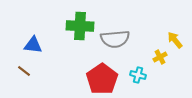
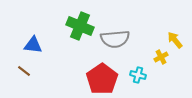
green cross: rotated 20 degrees clockwise
yellow cross: moved 1 px right
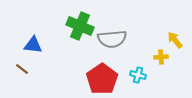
gray semicircle: moved 3 px left
yellow cross: rotated 24 degrees clockwise
brown line: moved 2 px left, 2 px up
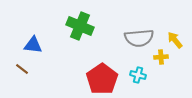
gray semicircle: moved 27 px right, 1 px up
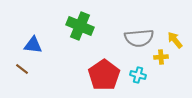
red pentagon: moved 2 px right, 4 px up
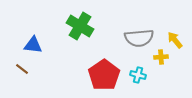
green cross: rotated 8 degrees clockwise
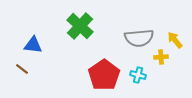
green cross: rotated 12 degrees clockwise
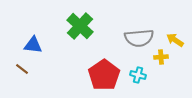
yellow arrow: rotated 18 degrees counterclockwise
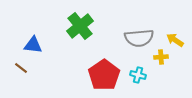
green cross: rotated 8 degrees clockwise
brown line: moved 1 px left, 1 px up
